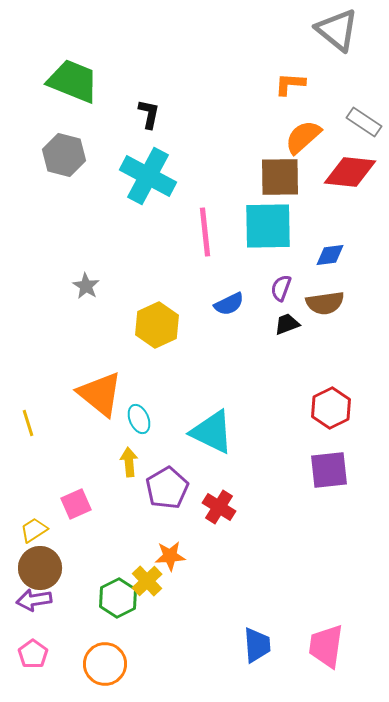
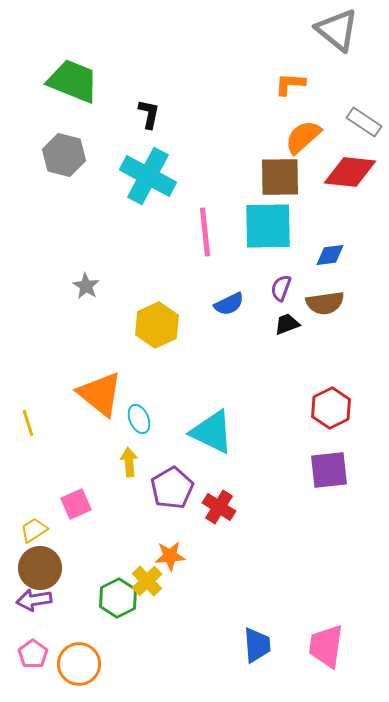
purple pentagon: moved 5 px right
orange circle: moved 26 px left
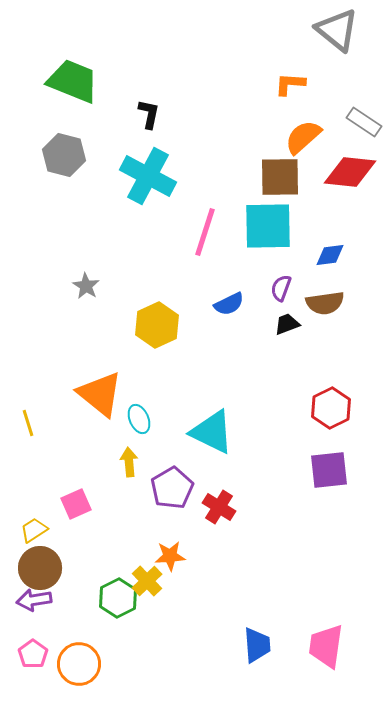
pink line: rotated 24 degrees clockwise
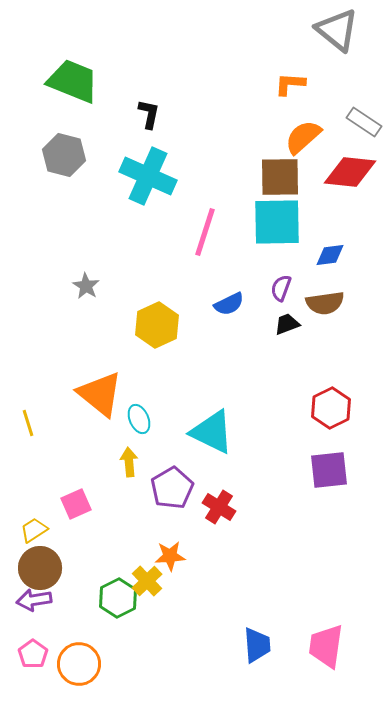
cyan cross: rotated 4 degrees counterclockwise
cyan square: moved 9 px right, 4 px up
